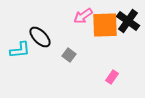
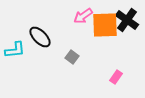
black cross: moved 1 px left, 1 px up
cyan L-shape: moved 5 px left
gray square: moved 3 px right, 2 px down
pink rectangle: moved 4 px right
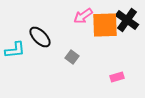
pink rectangle: moved 1 px right; rotated 40 degrees clockwise
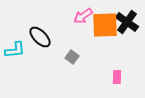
black cross: moved 2 px down
pink rectangle: rotated 72 degrees counterclockwise
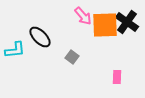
pink arrow: rotated 96 degrees counterclockwise
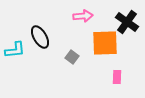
pink arrow: rotated 54 degrees counterclockwise
orange square: moved 18 px down
black ellipse: rotated 15 degrees clockwise
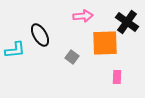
black ellipse: moved 2 px up
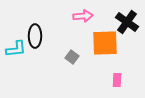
black ellipse: moved 5 px left, 1 px down; rotated 30 degrees clockwise
cyan L-shape: moved 1 px right, 1 px up
pink rectangle: moved 3 px down
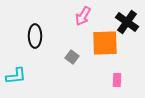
pink arrow: rotated 126 degrees clockwise
cyan L-shape: moved 27 px down
